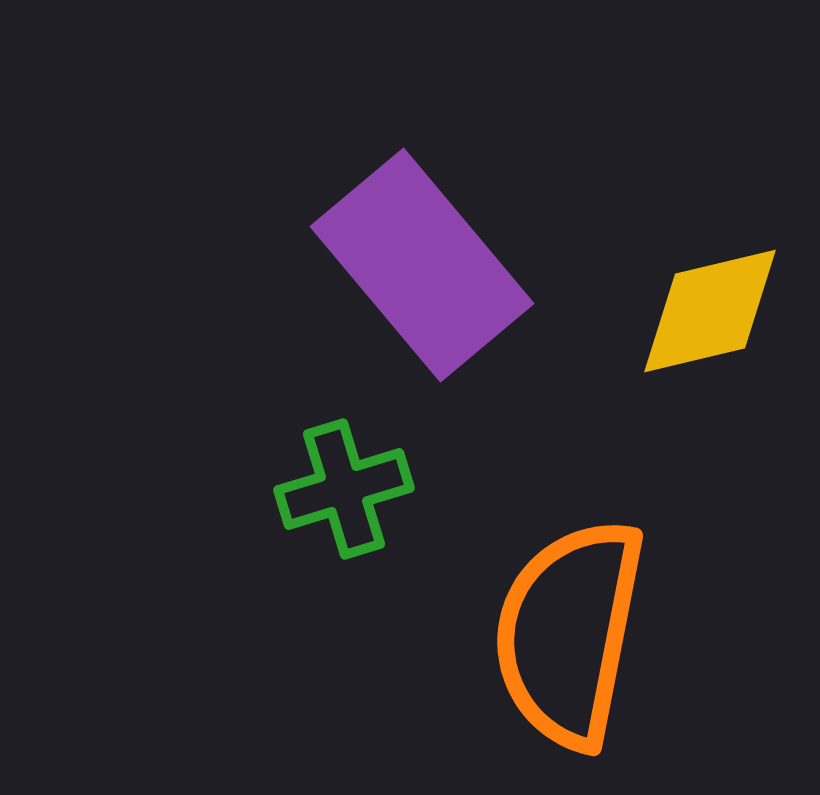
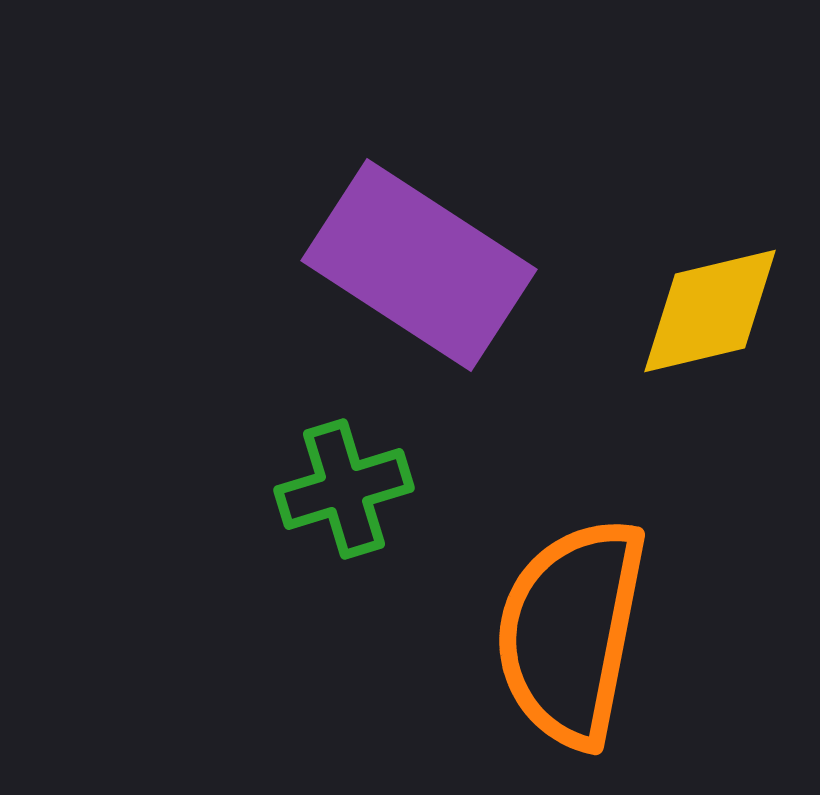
purple rectangle: moved 3 px left; rotated 17 degrees counterclockwise
orange semicircle: moved 2 px right, 1 px up
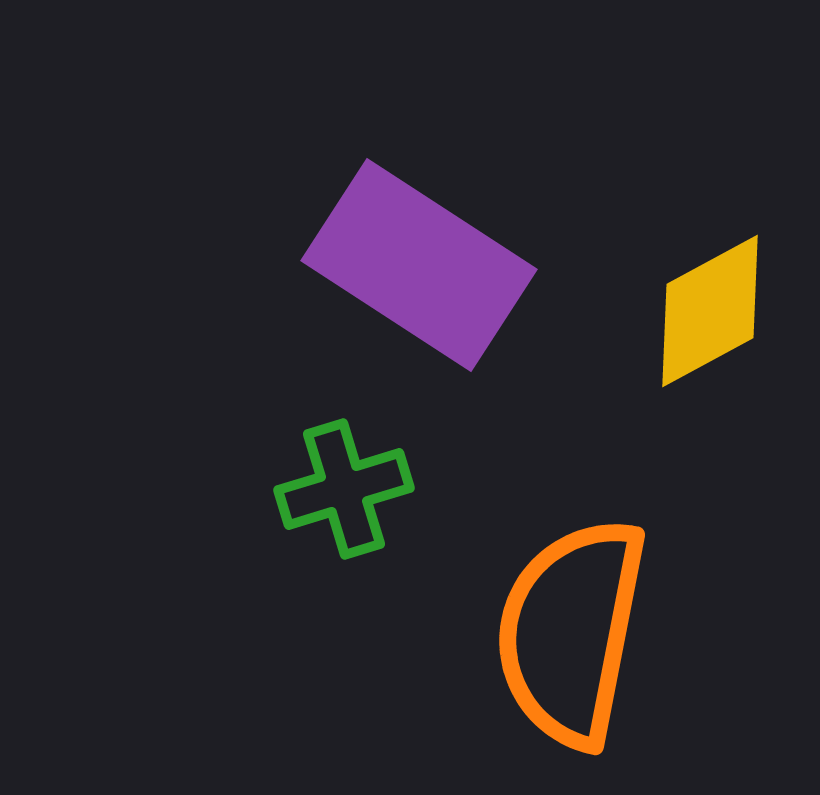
yellow diamond: rotated 15 degrees counterclockwise
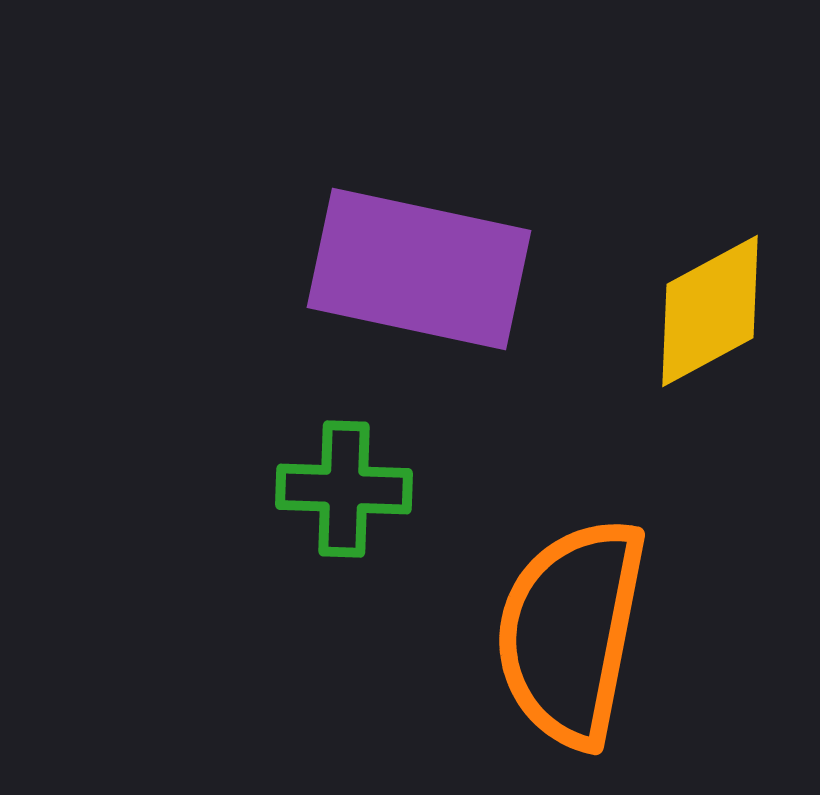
purple rectangle: moved 4 px down; rotated 21 degrees counterclockwise
green cross: rotated 19 degrees clockwise
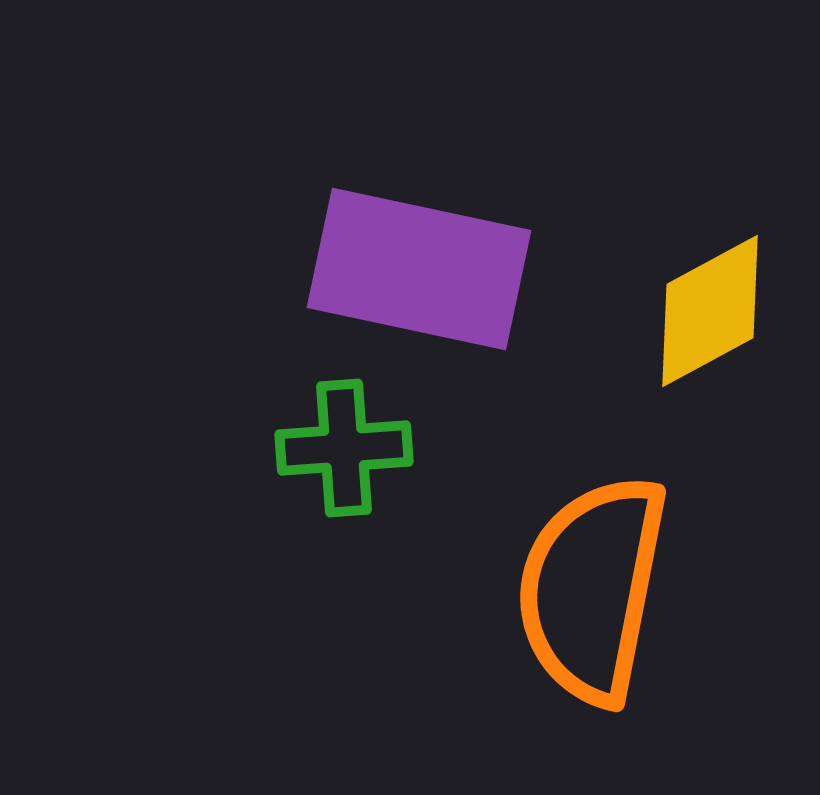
green cross: moved 41 px up; rotated 6 degrees counterclockwise
orange semicircle: moved 21 px right, 43 px up
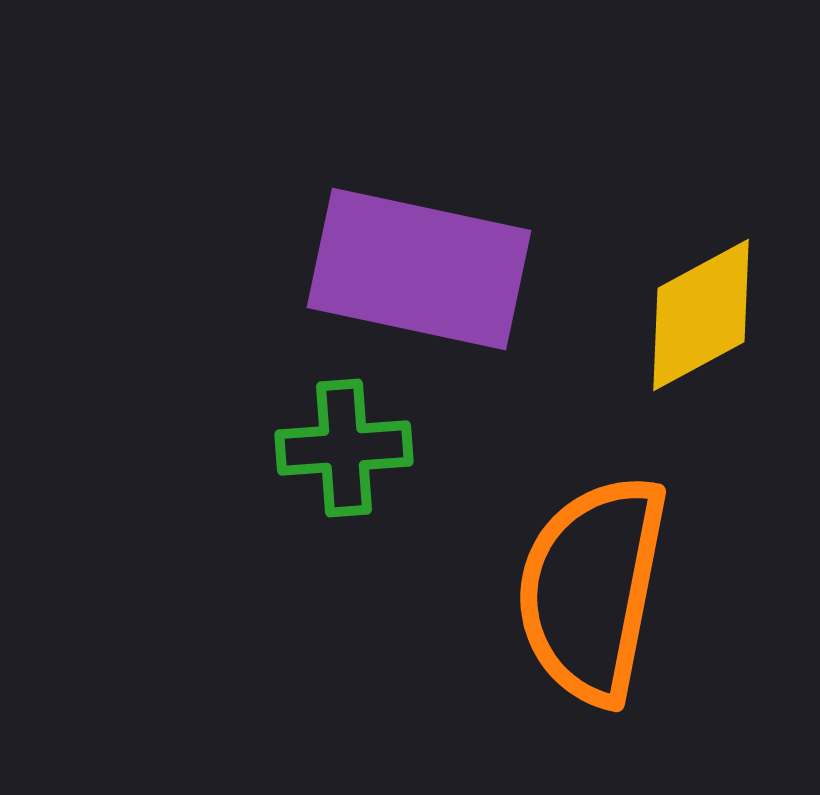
yellow diamond: moved 9 px left, 4 px down
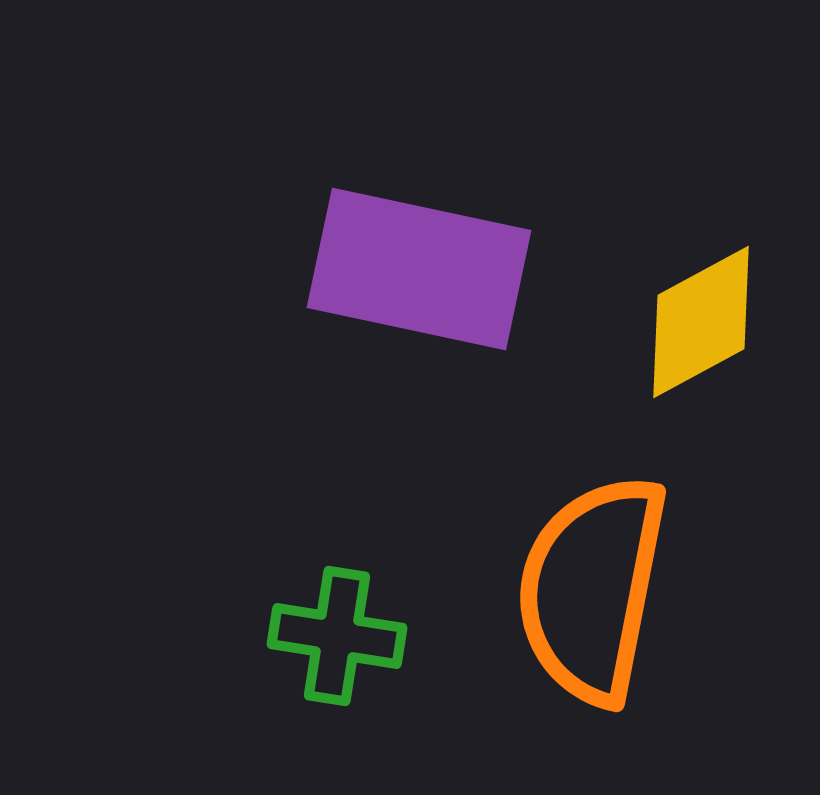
yellow diamond: moved 7 px down
green cross: moved 7 px left, 188 px down; rotated 13 degrees clockwise
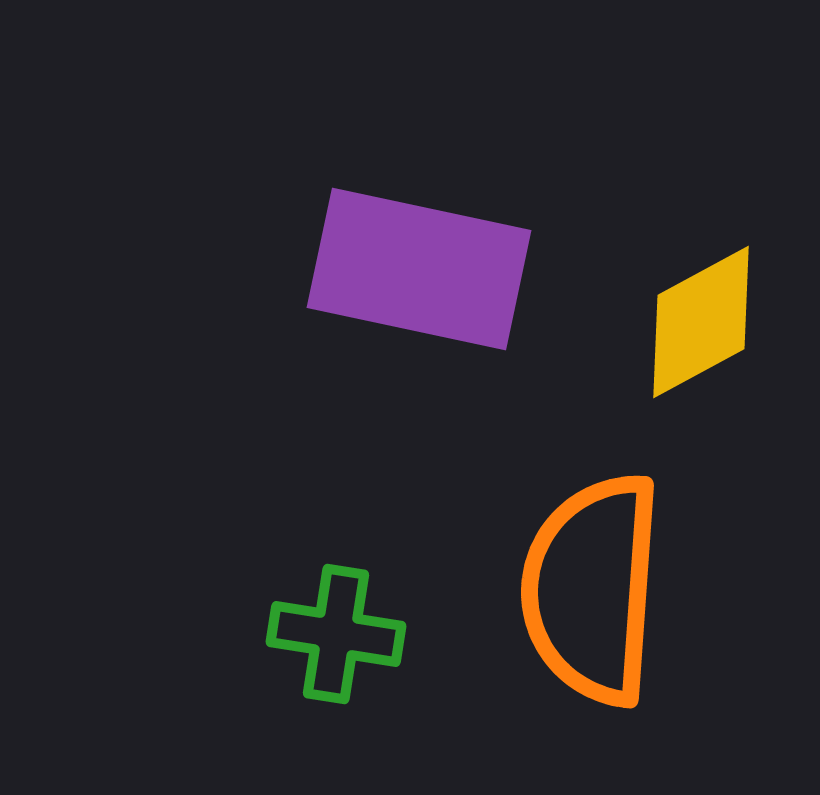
orange semicircle: rotated 7 degrees counterclockwise
green cross: moved 1 px left, 2 px up
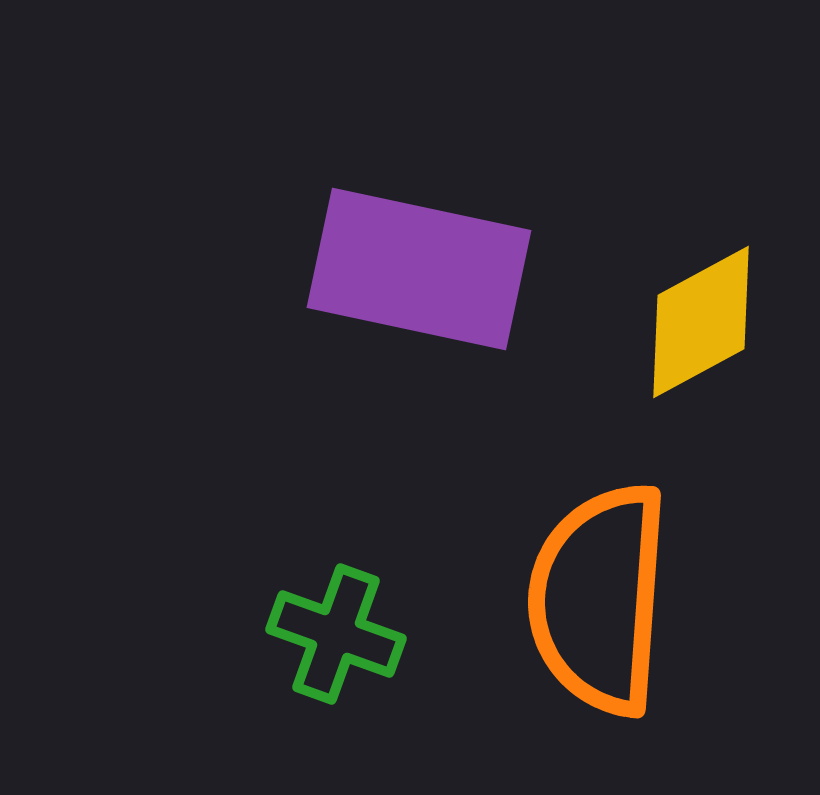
orange semicircle: moved 7 px right, 10 px down
green cross: rotated 11 degrees clockwise
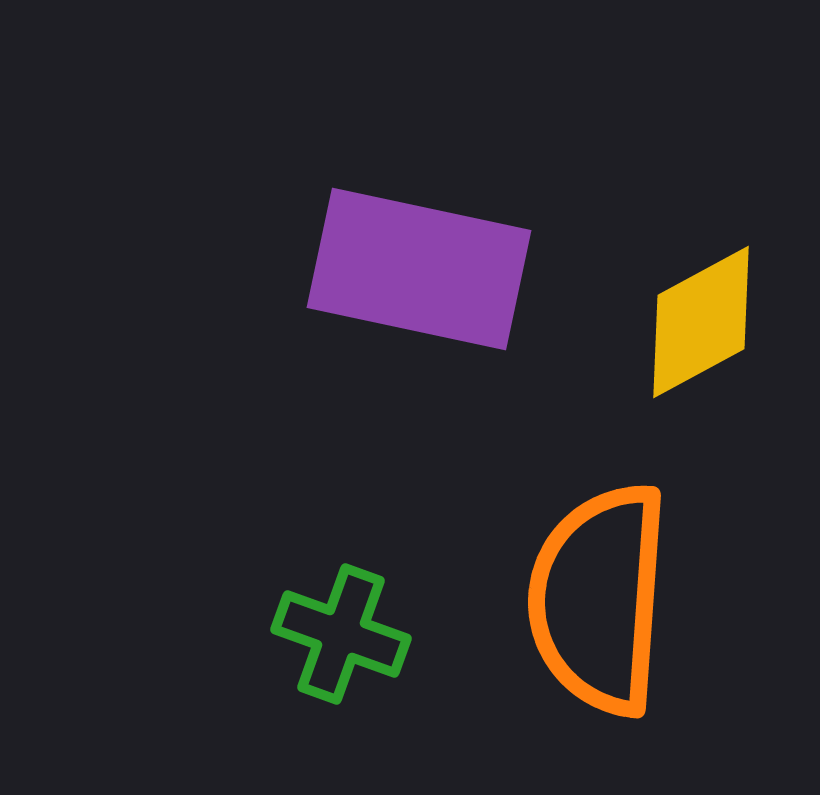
green cross: moved 5 px right
